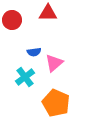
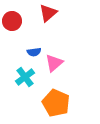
red triangle: rotated 42 degrees counterclockwise
red circle: moved 1 px down
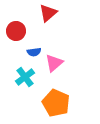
red circle: moved 4 px right, 10 px down
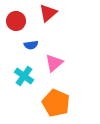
red circle: moved 10 px up
blue semicircle: moved 3 px left, 7 px up
cyan cross: moved 1 px left, 1 px up; rotated 18 degrees counterclockwise
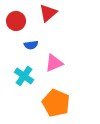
pink triangle: rotated 18 degrees clockwise
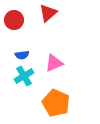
red circle: moved 2 px left, 1 px up
blue semicircle: moved 9 px left, 10 px down
cyan cross: rotated 24 degrees clockwise
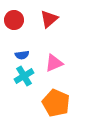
red triangle: moved 1 px right, 6 px down
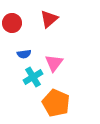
red circle: moved 2 px left, 3 px down
blue semicircle: moved 2 px right, 1 px up
pink triangle: rotated 30 degrees counterclockwise
cyan cross: moved 9 px right, 1 px down
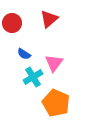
blue semicircle: rotated 40 degrees clockwise
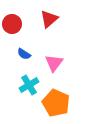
red circle: moved 1 px down
cyan cross: moved 4 px left, 8 px down
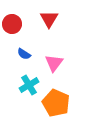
red triangle: rotated 18 degrees counterclockwise
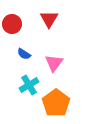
orange pentagon: rotated 12 degrees clockwise
